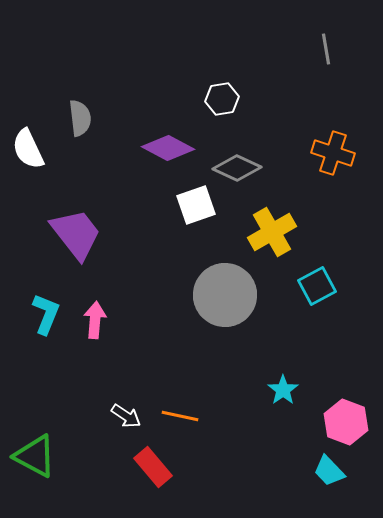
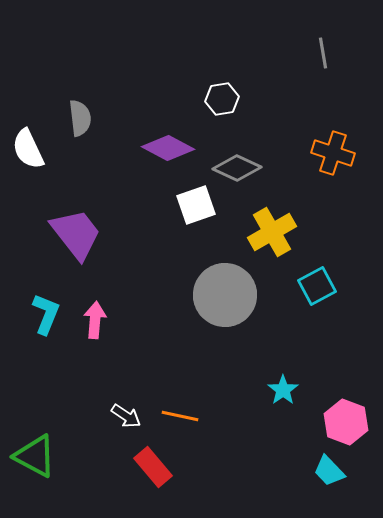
gray line: moved 3 px left, 4 px down
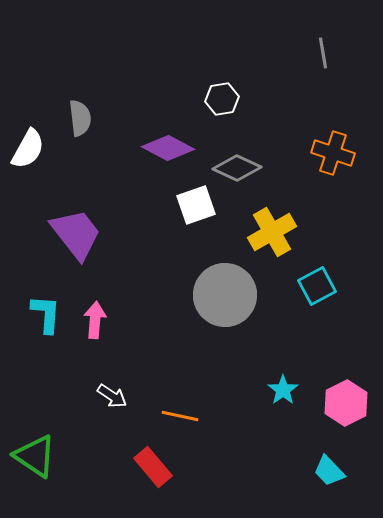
white semicircle: rotated 126 degrees counterclockwise
cyan L-shape: rotated 18 degrees counterclockwise
white arrow: moved 14 px left, 20 px up
pink hexagon: moved 19 px up; rotated 12 degrees clockwise
green triangle: rotated 6 degrees clockwise
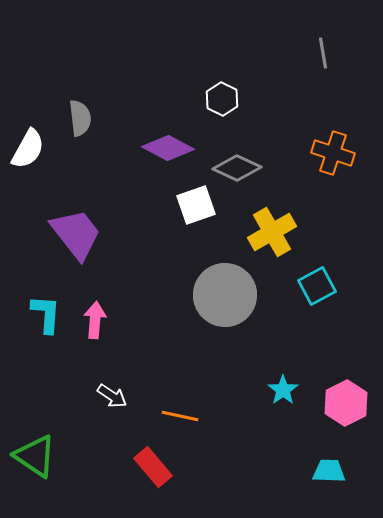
white hexagon: rotated 24 degrees counterclockwise
cyan trapezoid: rotated 136 degrees clockwise
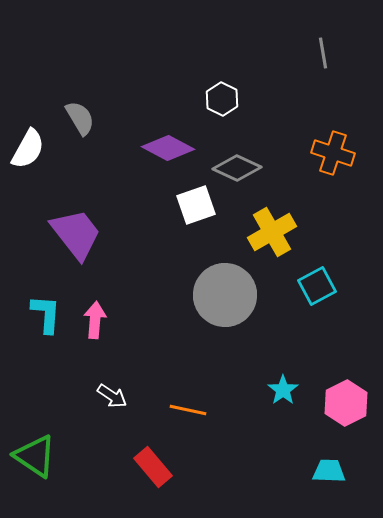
gray semicircle: rotated 24 degrees counterclockwise
orange line: moved 8 px right, 6 px up
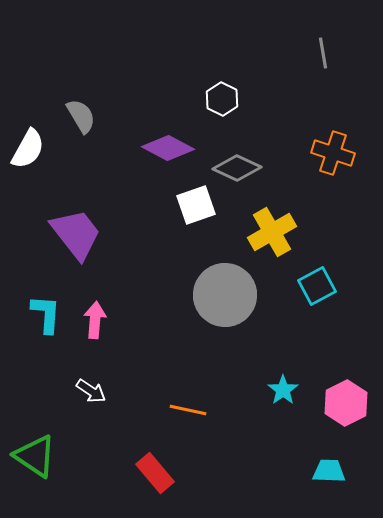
gray semicircle: moved 1 px right, 2 px up
white arrow: moved 21 px left, 5 px up
red rectangle: moved 2 px right, 6 px down
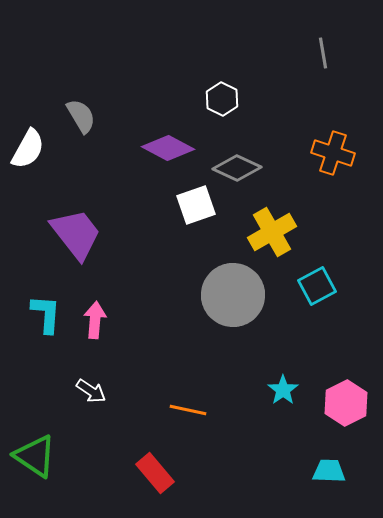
gray circle: moved 8 px right
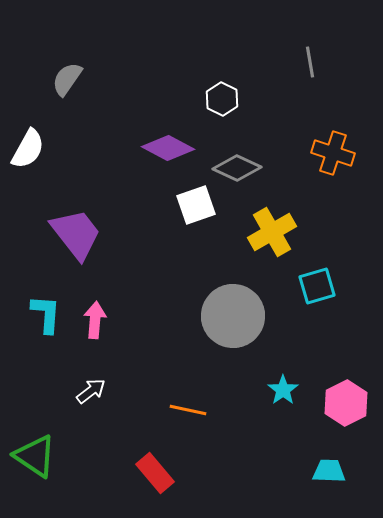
gray line: moved 13 px left, 9 px down
gray semicircle: moved 14 px left, 37 px up; rotated 114 degrees counterclockwise
cyan square: rotated 12 degrees clockwise
gray circle: moved 21 px down
white arrow: rotated 72 degrees counterclockwise
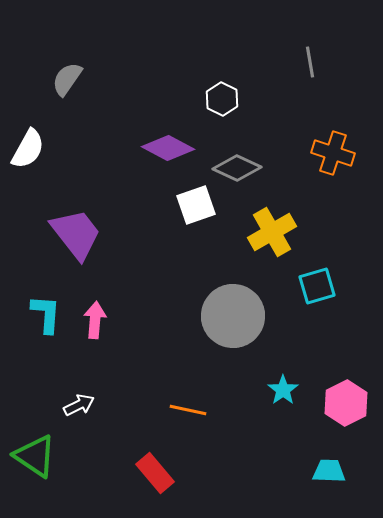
white arrow: moved 12 px left, 14 px down; rotated 12 degrees clockwise
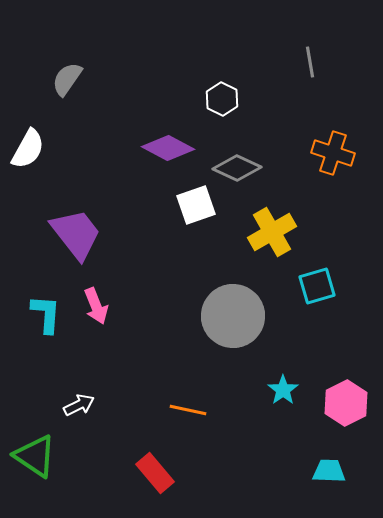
pink arrow: moved 1 px right, 14 px up; rotated 153 degrees clockwise
